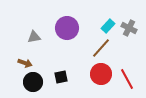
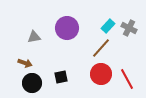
black circle: moved 1 px left, 1 px down
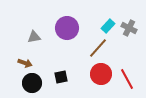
brown line: moved 3 px left
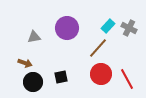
black circle: moved 1 px right, 1 px up
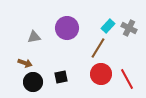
brown line: rotated 10 degrees counterclockwise
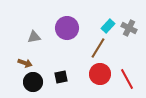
red circle: moved 1 px left
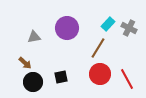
cyan rectangle: moved 2 px up
brown arrow: rotated 24 degrees clockwise
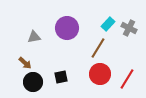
red line: rotated 60 degrees clockwise
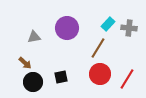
gray cross: rotated 21 degrees counterclockwise
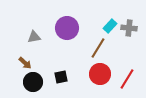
cyan rectangle: moved 2 px right, 2 px down
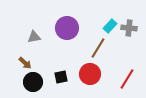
red circle: moved 10 px left
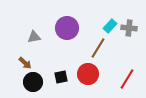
red circle: moved 2 px left
